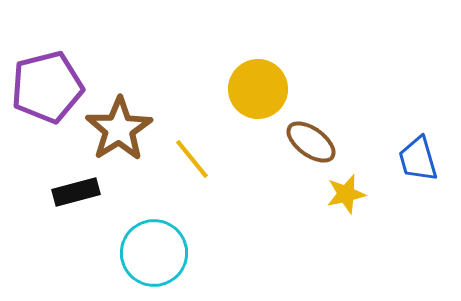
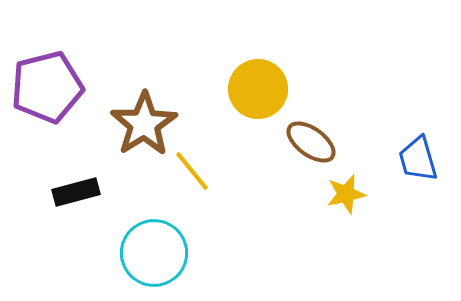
brown star: moved 25 px right, 5 px up
yellow line: moved 12 px down
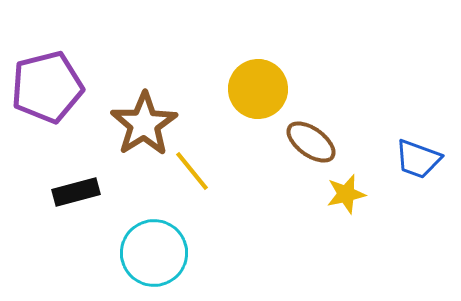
blue trapezoid: rotated 54 degrees counterclockwise
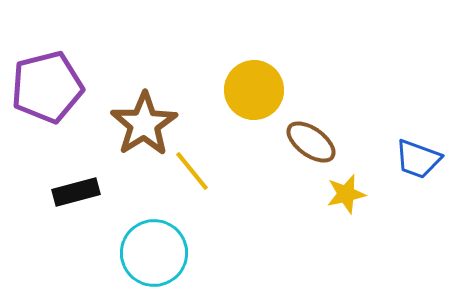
yellow circle: moved 4 px left, 1 px down
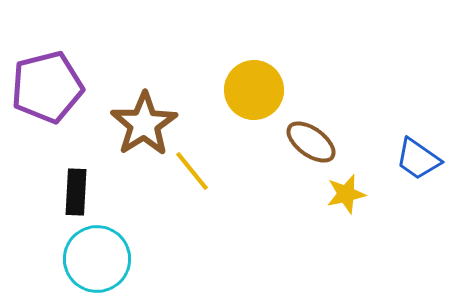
blue trapezoid: rotated 15 degrees clockwise
black rectangle: rotated 72 degrees counterclockwise
cyan circle: moved 57 px left, 6 px down
